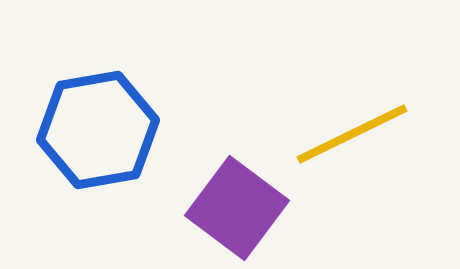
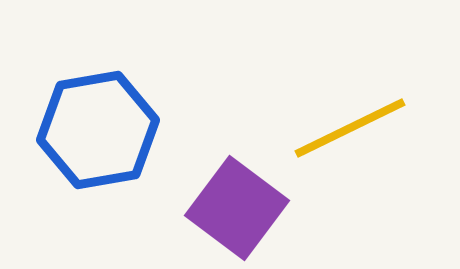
yellow line: moved 2 px left, 6 px up
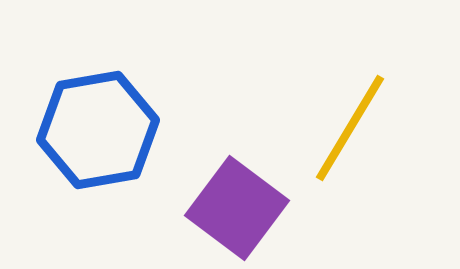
yellow line: rotated 33 degrees counterclockwise
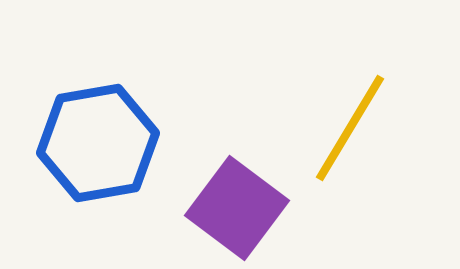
blue hexagon: moved 13 px down
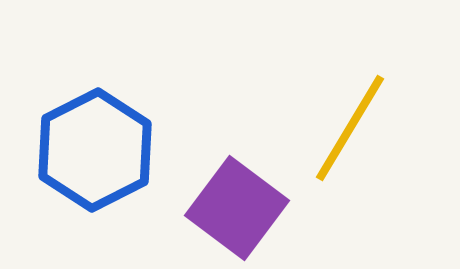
blue hexagon: moved 3 px left, 7 px down; rotated 17 degrees counterclockwise
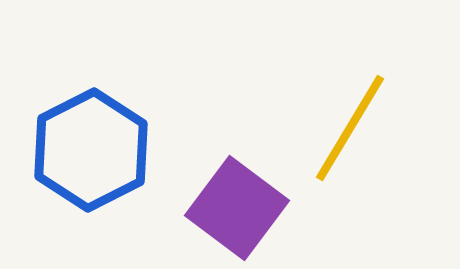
blue hexagon: moved 4 px left
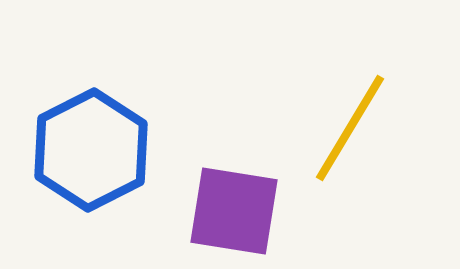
purple square: moved 3 px left, 3 px down; rotated 28 degrees counterclockwise
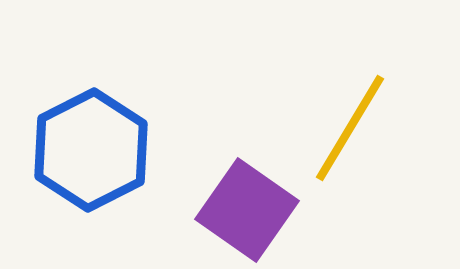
purple square: moved 13 px right, 1 px up; rotated 26 degrees clockwise
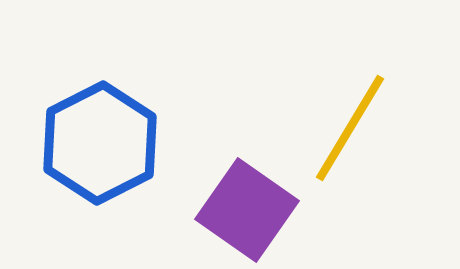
blue hexagon: moved 9 px right, 7 px up
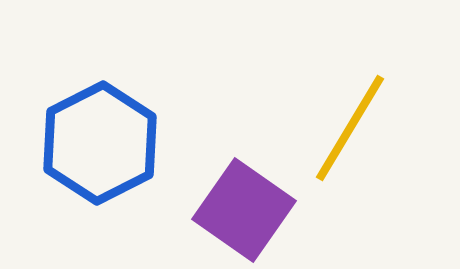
purple square: moved 3 px left
